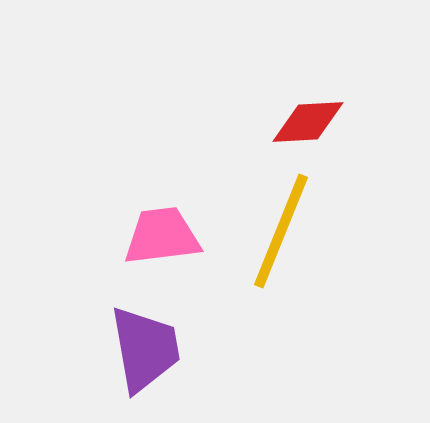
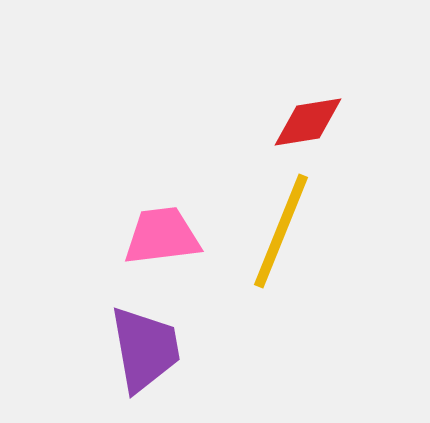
red diamond: rotated 6 degrees counterclockwise
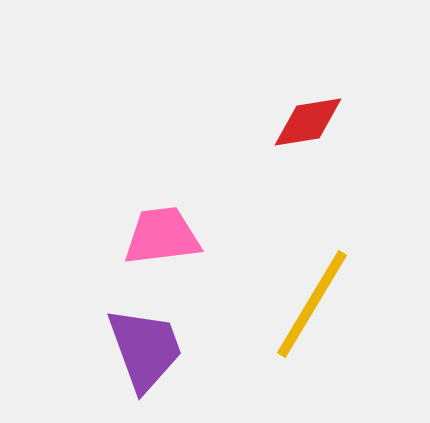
yellow line: moved 31 px right, 73 px down; rotated 9 degrees clockwise
purple trapezoid: rotated 10 degrees counterclockwise
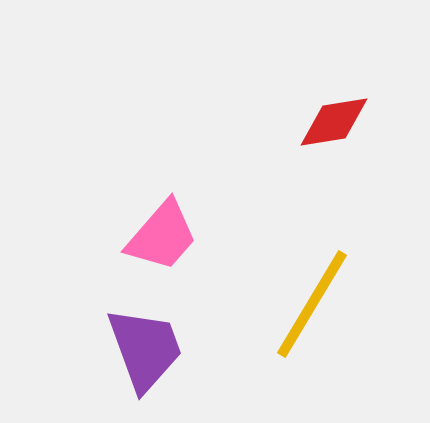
red diamond: moved 26 px right
pink trapezoid: rotated 138 degrees clockwise
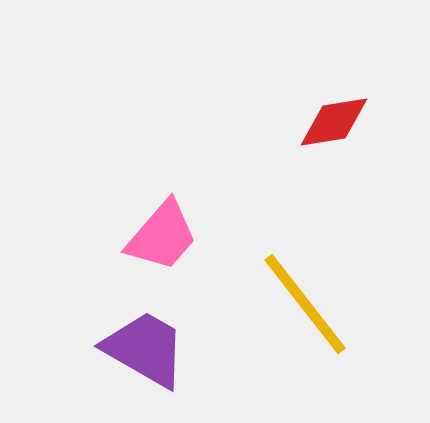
yellow line: moved 7 px left; rotated 69 degrees counterclockwise
purple trapezoid: rotated 40 degrees counterclockwise
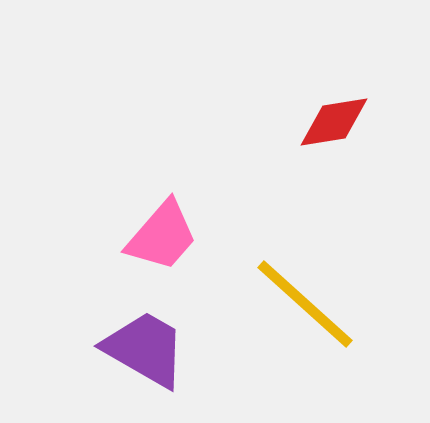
yellow line: rotated 10 degrees counterclockwise
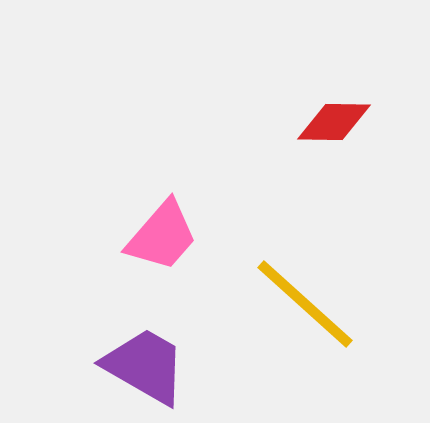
red diamond: rotated 10 degrees clockwise
purple trapezoid: moved 17 px down
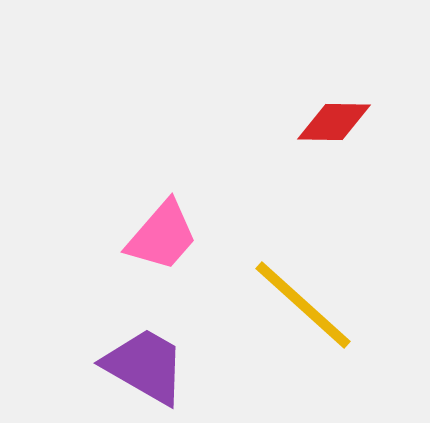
yellow line: moved 2 px left, 1 px down
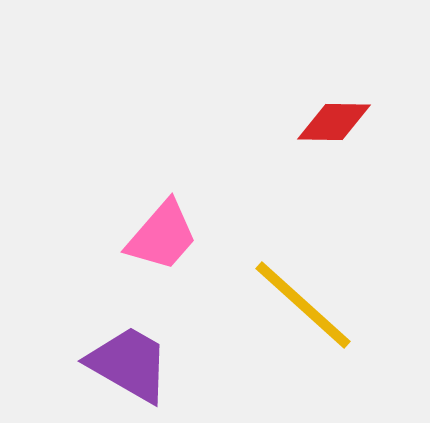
purple trapezoid: moved 16 px left, 2 px up
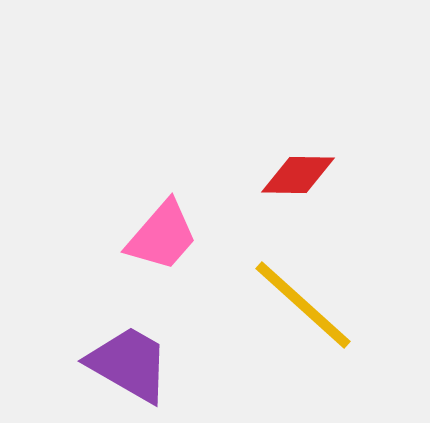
red diamond: moved 36 px left, 53 px down
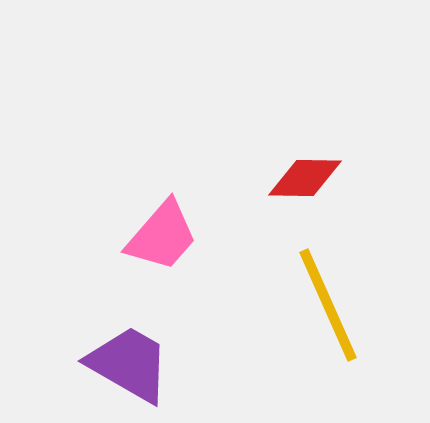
red diamond: moved 7 px right, 3 px down
yellow line: moved 25 px right; rotated 24 degrees clockwise
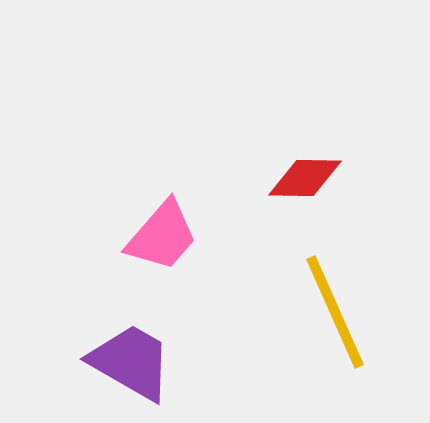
yellow line: moved 7 px right, 7 px down
purple trapezoid: moved 2 px right, 2 px up
